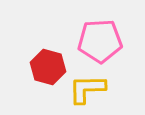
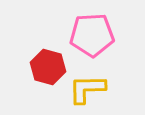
pink pentagon: moved 8 px left, 6 px up
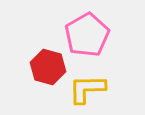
pink pentagon: moved 5 px left; rotated 27 degrees counterclockwise
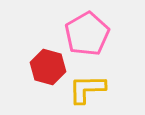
pink pentagon: moved 1 px up
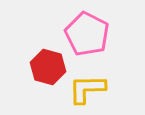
pink pentagon: rotated 15 degrees counterclockwise
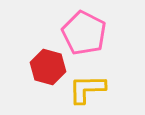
pink pentagon: moved 3 px left, 1 px up
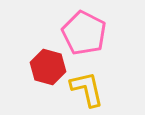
yellow L-shape: rotated 78 degrees clockwise
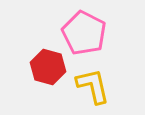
yellow L-shape: moved 6 px right, 3 px up
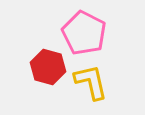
yellow L-shape: moved 2 px left, 4 px up
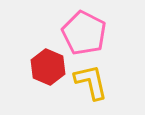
red hexagon: rotated 8 degrees clockwise
